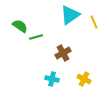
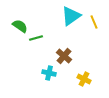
cyan triangle: moved 1 px right, 1 px down
green line: moved 1 px down
brown cross: moved 1 px right, 3 px down; rotated 21 degrees counterclockwise
cyan cross: moved 3 px left, 6 px up
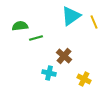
green semicircle: rotated 42 degrees counterclockwise
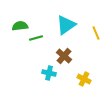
cyan triangle: moved 5 px left, 9 px down
yellow line: moved 2 px right, 11 px down
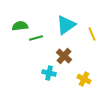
yellow line: moved 4 px left, 1 px down
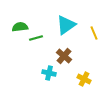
green semicircle: moved 1 px down
yellow line: moved 2 px right, 1 px up
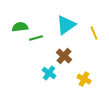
cyan cross: rotated 24 degrees clockwise
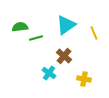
yellow cross: rotated 16 degrees counterclockwise
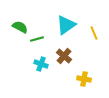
green semicircle: rotated 35 degrees clockwise
green line: moved 1 px right, 1 px down
cyan cross: moved 8 px left, 9 px up; rotated 16 degrees counterclockwise
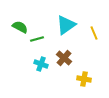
brown cross: moved 2 px down
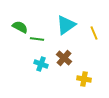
green line: rotated 24 degrees clockwise
